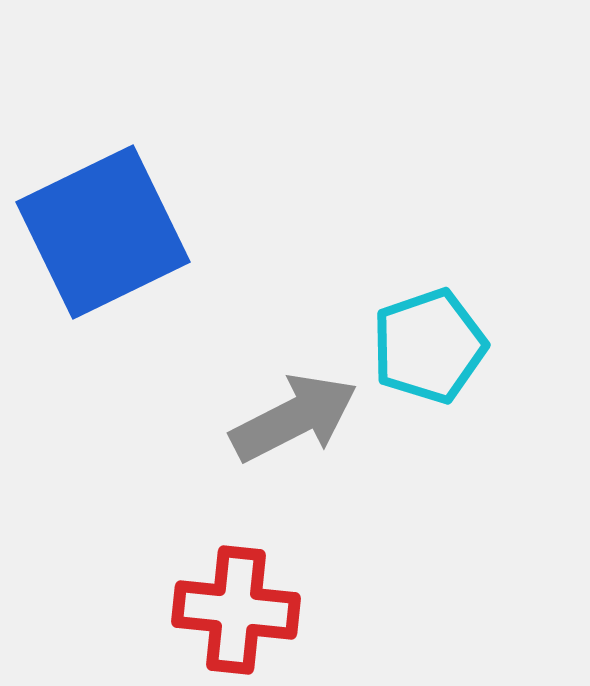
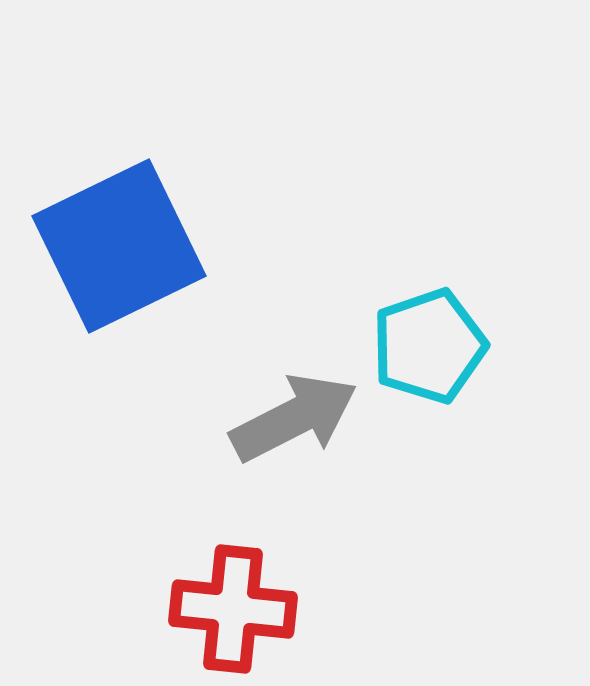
blue square: moved 16 px right, 14 px down
red cross: moved 3 px left, 1 px up
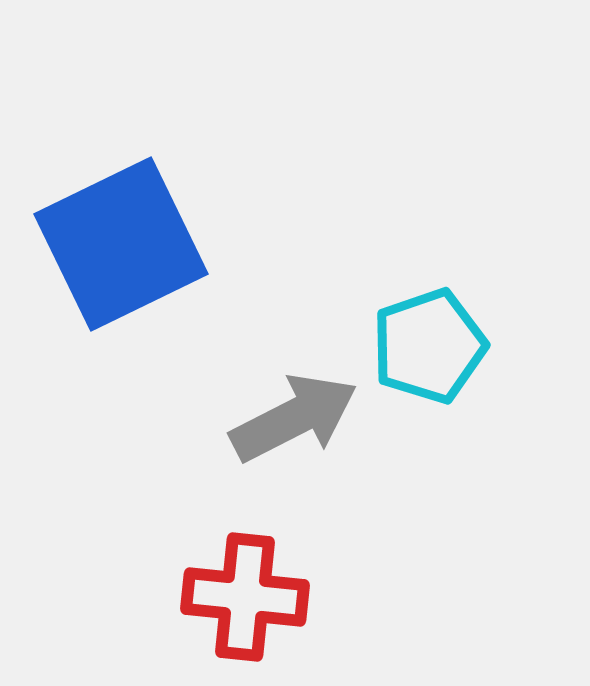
blue square: moved 2 px right, 2 px up
red cross: moved 12 px right, 12 px up
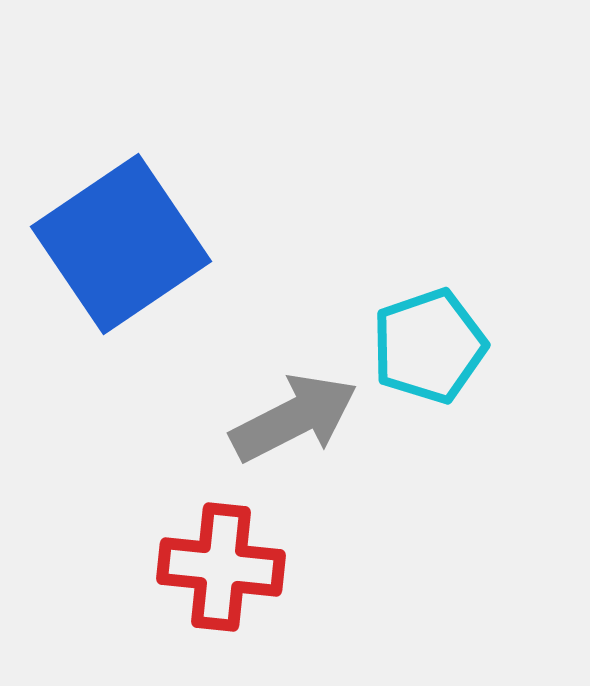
blue square: rotated 8 degrees counterclockwise
red cross: moved 24 px left, 30 px up
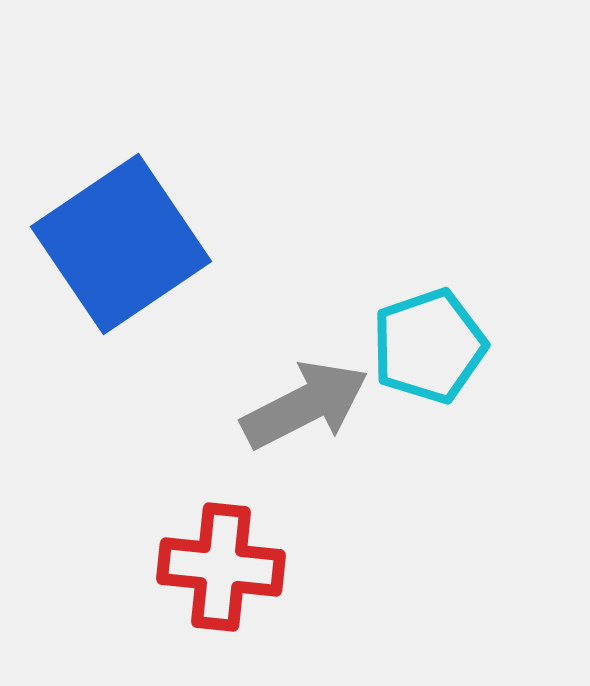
gray arrow: moved 11 px right, 13 px up
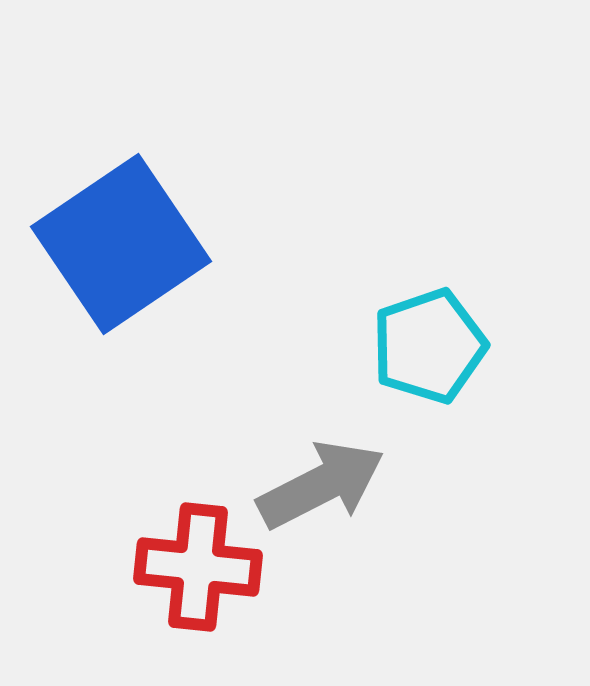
gray arrow: moved 16 px right, 80 px down
red cross: moved 23 px left
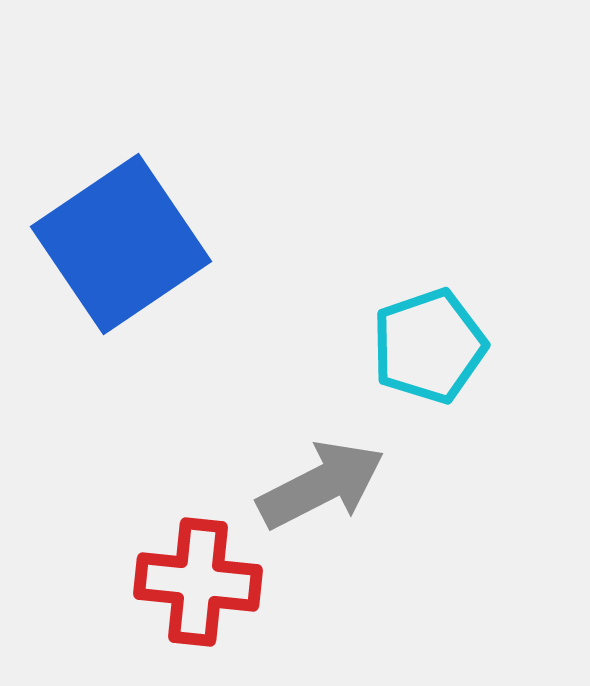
red cross: moved 15 px down
